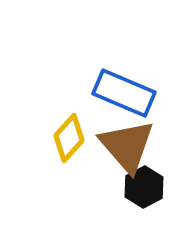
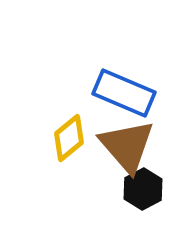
yellow diamond: rotated 9 degrees clockwise
black hexagon: moved 1 px left, 2 px down
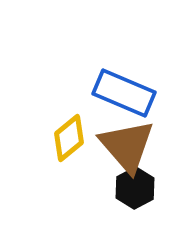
black hexagon: moved 8 px left, 1 px up
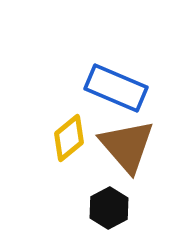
blue rectangle: moved 8 px left, 5 px up
black hexagon: moved 26 px left, 20 px down
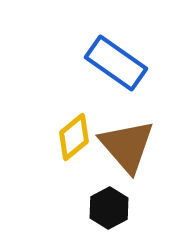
blue rectangle: moved 25 px up; rotated 12 degrees clockwise
yellow diamond: moved 5 px right, 1 px up
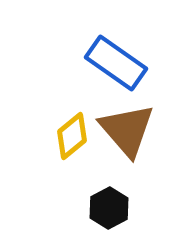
yellow diamond: moved 2 px left, 1 px up
brown triangle: moved 16 px up
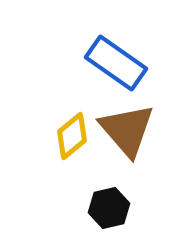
black hexagon: rotated 15 degrees clockwise
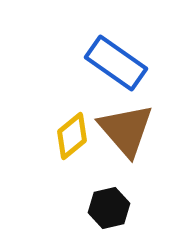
brown triangle: moved 1 px left
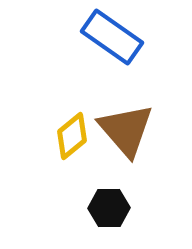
blue rectangle: moved 4 px left, 26 px up
black hexagon: rotated 12 degrees clockwise
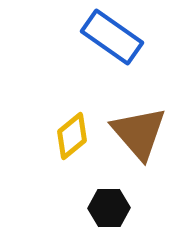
brown triangle: moved 13 px right, 3 px down
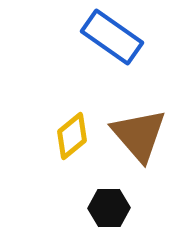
brown triangle: moved 2 px down
